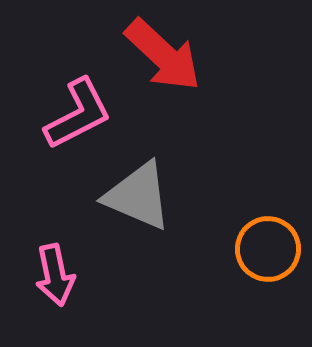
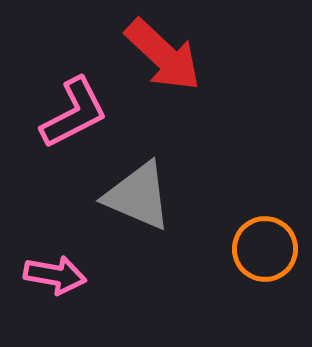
pink L-shape: moved 4 px left, 1 px up
orange circle: moved 3 px left
pink arrow: rotated 68 degrees counterclockwise
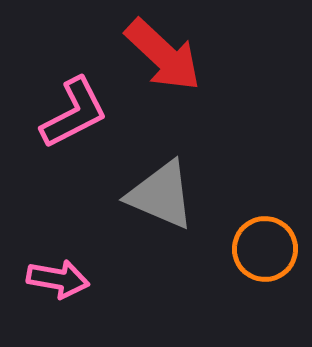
gray triangle: moved 23 px right, 1 px up
pink arrow: moved 3 px right, 4 px down
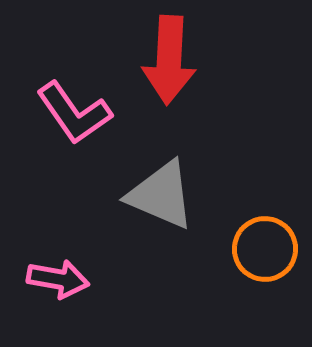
red arrow: moved 6 px right, 5 px down; rotated 50 degrees clockwise
pink L-shape: rotated 82 degrees clockwise
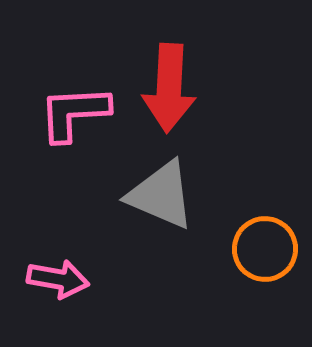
red arrow: moved 28 px down
pink L-shape: rotated 122 degrees clockwise
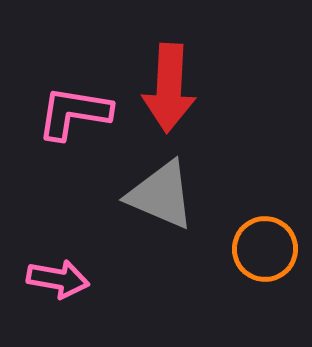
pink L-shape: rotated 12 degrees clockwise
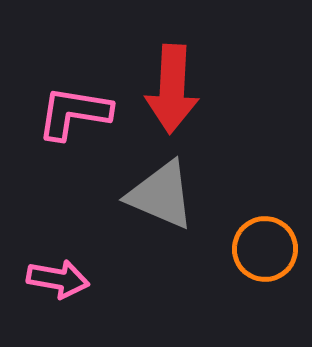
red arrow: moved 3 px right, 1 px down
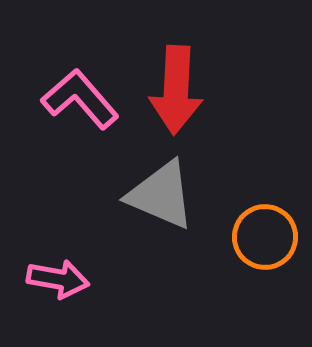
red arrow: moved 4 px right, 1 px down
pink L-shape: moved 6 px right, 14 px up; rotated 40 degrees clockwise
orange circle: moved 12 px up
